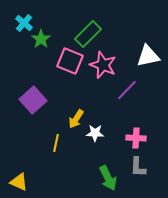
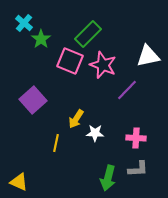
gray L-shape: moved 2 px down; rotated 95 degrees counterclockwise
green arrow: rotated 40 degrees clockwise
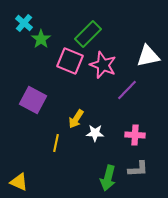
purple square: rotated 20 degrees counterclockwise
pink cross: moved 1 px left, 3 px up
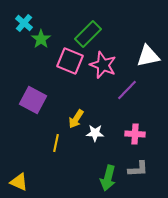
pink cross: moved 1 px up
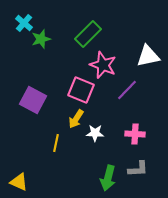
green star: rotated 18 degrees clockwise
pink square: moved 11 px right, 29 px down
